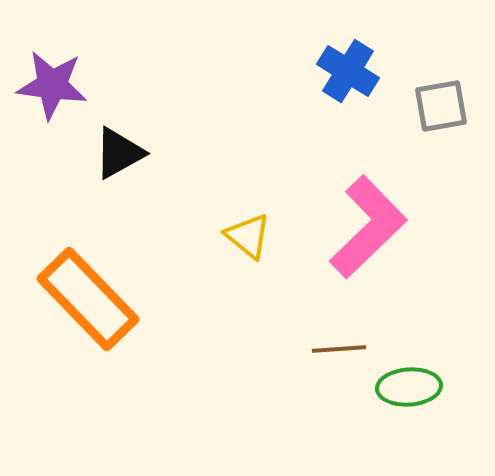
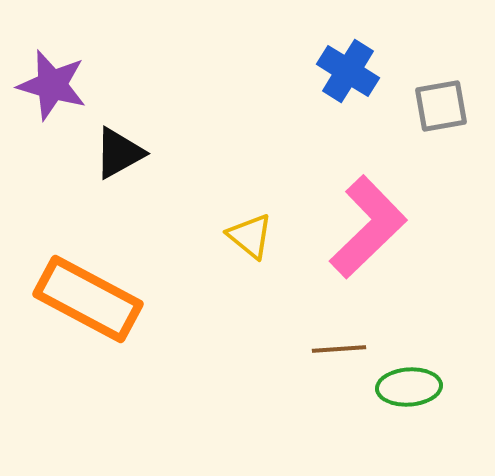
purple star: rotated 8 degrees clockwise
yellow triangle: moved 2 px right
orange rectangle: rotated 18 degrees counterclockwise
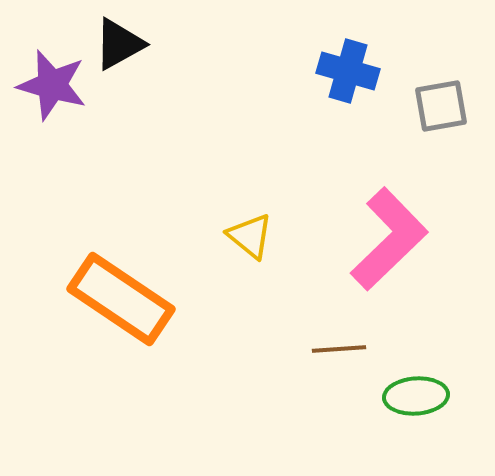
blue cross: rotated 16 degrees counterclockwise
black triangle: moved 109 px up
pink L-shape: moved 21 px right, 12 px down
orange rectangle: moved 33 px right; rotated 6 degrees clockwise
green ellipse: moved 7 px right, 9 px down
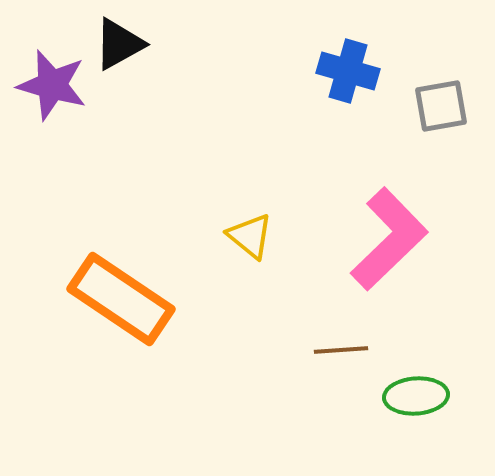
brown line: moved 2 px right, 1 px down
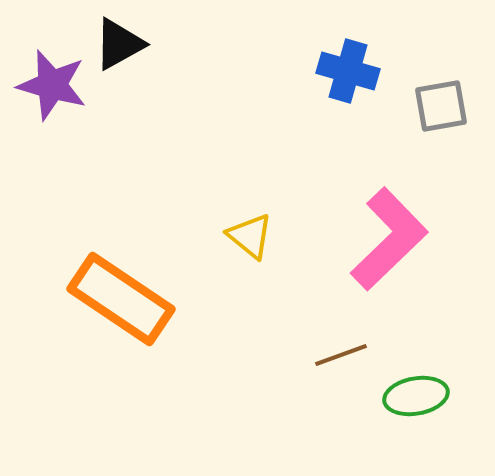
brown line: moved 5 px down; rotated 16 degrees counterclockwise
green ellipse: rotated 6 degrees counterclockwise
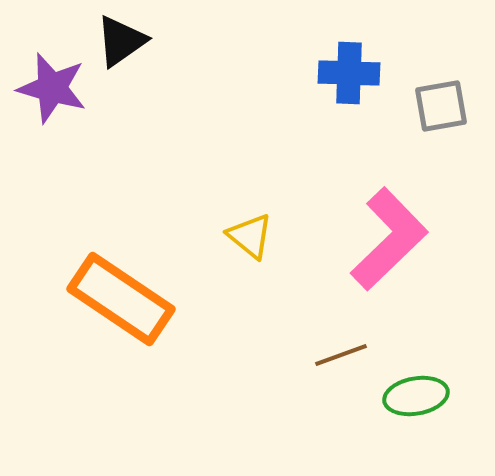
black triangle: moved 2 px right, 3 px up; rotated 6 degrees counterclockwise
blue cross: moved 1 px right, 2 px down; rotated 14 degrees counterclockwise
purple star: moved 3 px down
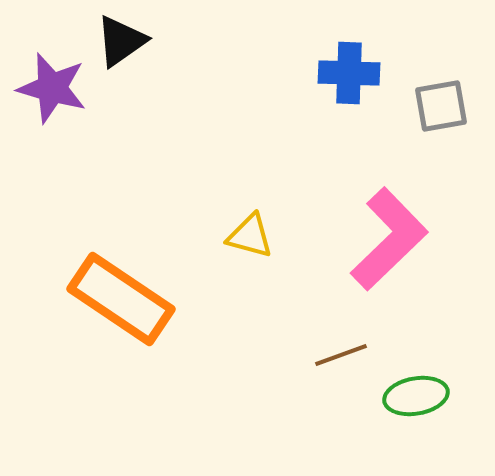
yellow triangle: rotated 24 degrees counterclockwise
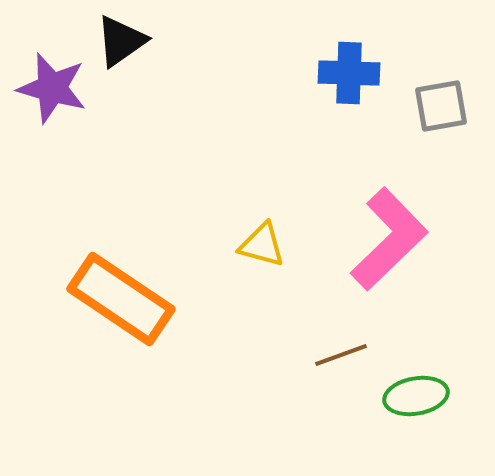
yellow triangle: moved 12 px right, 9 px down
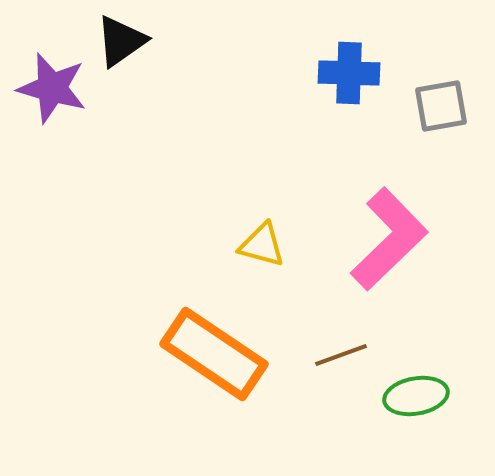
orange rectangle: moved 93 px right, 55 px down
